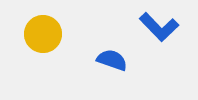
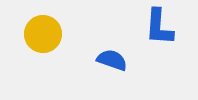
blue L-shape: rotated 48 degrees clockwise
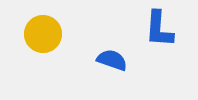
blue L-shape: moved 2 px down
